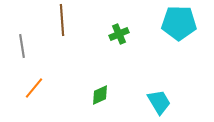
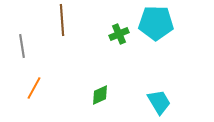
cyan pentagon: moved 23 px left
orange line: rotated 10 degrees counterclockwise
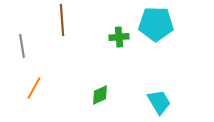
cyan pentagon: moved 1 px down
green cross: moved 3 px down; rotated 18 degrees clockwise
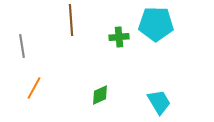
brown line: moved 9 px right
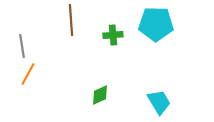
green cross: moved 6 px left, 2 px up
orange line: moved 6 px left, 14 px up
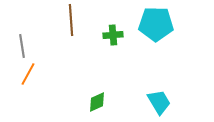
green diamond: moved 3 px left, 7 px down
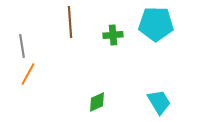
brown line: moved 1 px left, 2 px down
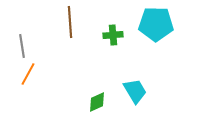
cyan trapezoid: moved 24 px left, 11 px up
